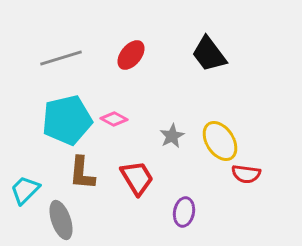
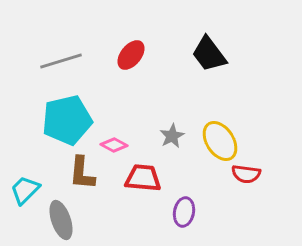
gray line: moved 3 px down
pink diamond: moved 26 px down
red trapezoid: moved 6 px right; rotated 54 degrees counterclockwise
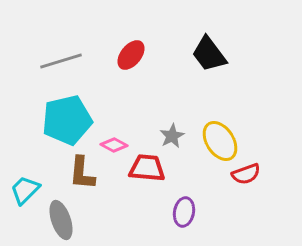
red semicircle: rotated 28 degrees counterclockwise
red trapezoid: moved 4 px right, 10 px up
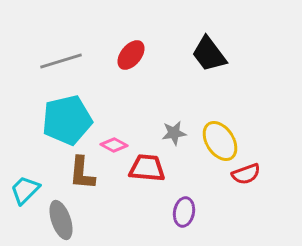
gray star: moved 2 px right, 3 px up; rotated 20 degrees clockwise
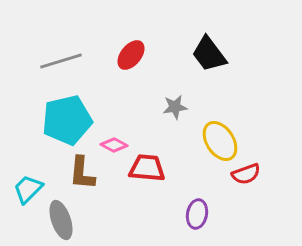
gray star: moved 1 px right, 26 px up
cyan trapezoid: moved 3 px right, 1 px up
purple ellipse: moved 13 px right, 2 px down
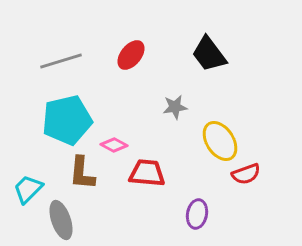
red trapezoid: moved 5 px down
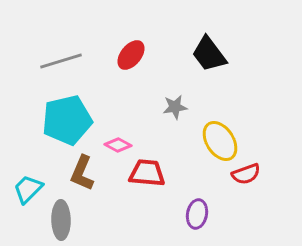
pink diamond: moved 4 px right
brown L-shape: rotated 18 degrees clockwise
gray ellipse: rotated 18 degrees clockwise
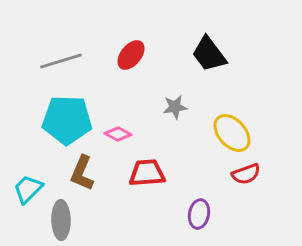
cyan pentagon: rotated 15 degrees clockwise
yellow ellipse: moved 12 px right, 8 px up; rotated 9 degrees counterclockwise
pink diamond: moved 11 px up
red trapezoid: rotated 9 degrees counterclockwise
purple ellipse: moved 2 px right
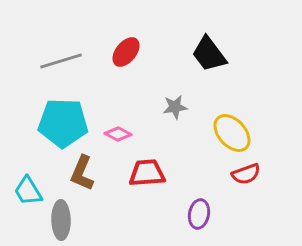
red ellipse: moved 5 px left, 3 px up
cyan pentagon: moved 4 px left, 3 px down
cyan trapezoid: moved 2 px down; rotated 76 degrees counterclockwise
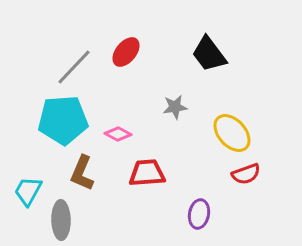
gray line: moved 13 px right, 6 px down; rotated 30 degrees counterclockwise
cyan pentagon: moved 3 px up; rotated 6 degrees counterclockwise
cyan trapezoid: rotated 60 degrees clockwise
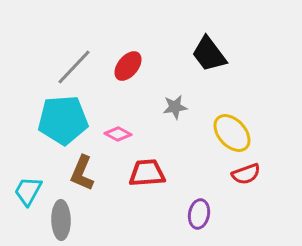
red ellipse: moved 2 px right, 14 px down
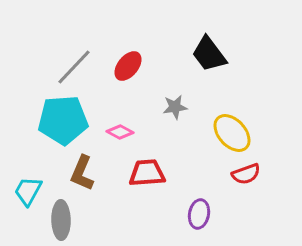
pink diamond: moved 2 px right, 2 px up
